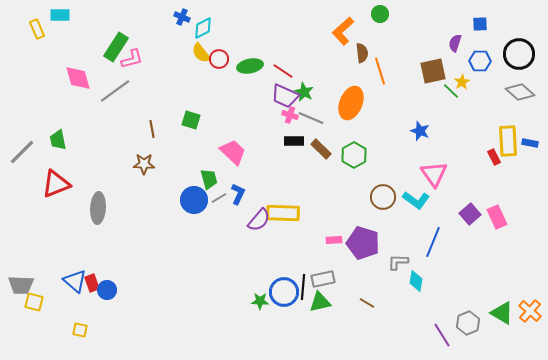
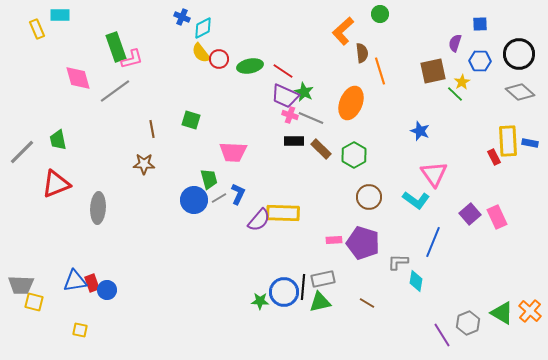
green rectangle at (116, 47): rotated 52 degrees counterclockwise
green line at (451, 91): moved 4 px right, 3 px down
pink trapezoid at (233, 152): rotated 140 degrees clockwise
brown circle at (383, 197): moved 14 px left
blue triangle at (75, 281): rotated 50 degrees counterclockwise
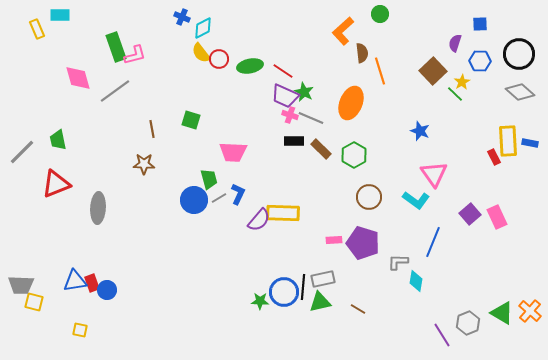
pink L-shape at (132, 59): moved 3 px right, 4 px up
brown square at (433, 71): rotated 32 degrees counterclockwise
brown line at (367, 303): moved 9 px left, 6 px down
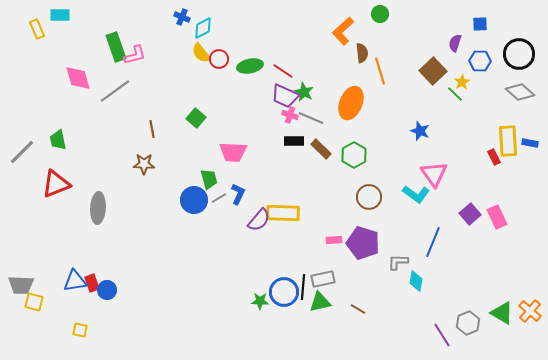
green square at (191, 120): moved 5 px right, 2 px up; rotated 24 degrees clockwise
cyan L-shape at (416, 200): moved 6 px up
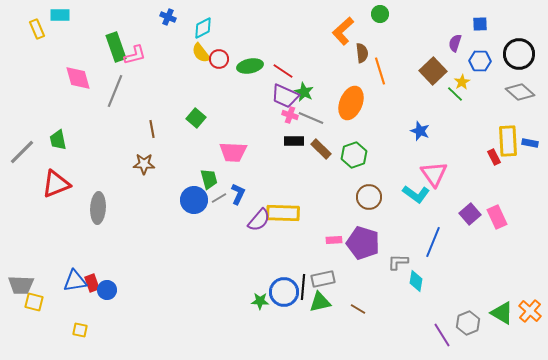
blue cross at (182, 17): moved 14 px left
gray line at (115, 91): rotated 32 degrees counterclockwise
green hexagon at (354, 155): rotated 10 degrees clockwise
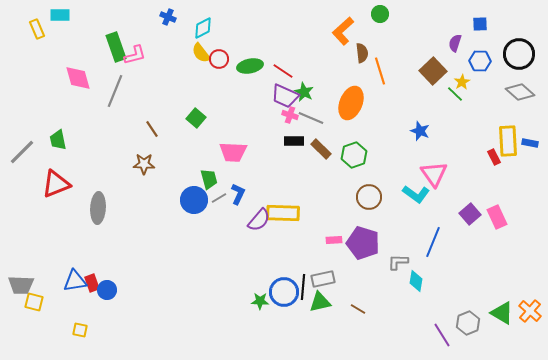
brown line at (152, 129): rotated 24 degrees counterclockwise
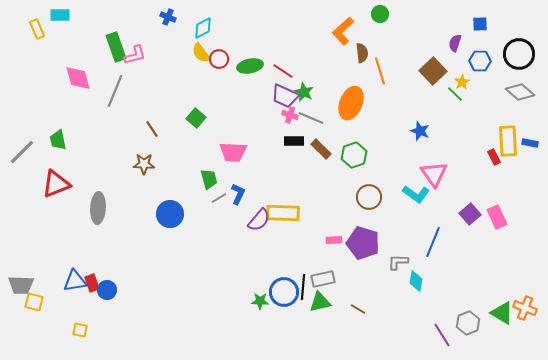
blue circle at (194, 200): moved 24 px left, 14 px down
orange cross at (530, 311): moved 5 px left, 3 px up; rotated 20 degrees counterclockwise
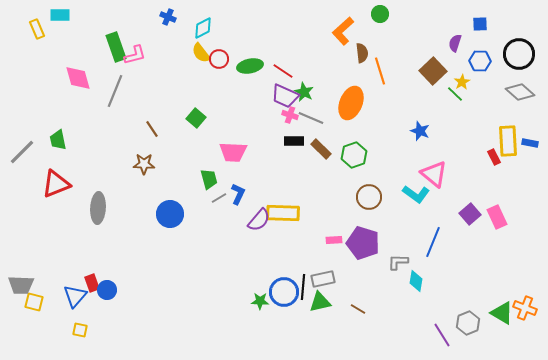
pink triangle at (434, 174): rotated 16 degrees counterclockwise
blue triangle at (75, 281): moved 15 px down; rotated 40 degrees counterclockwise
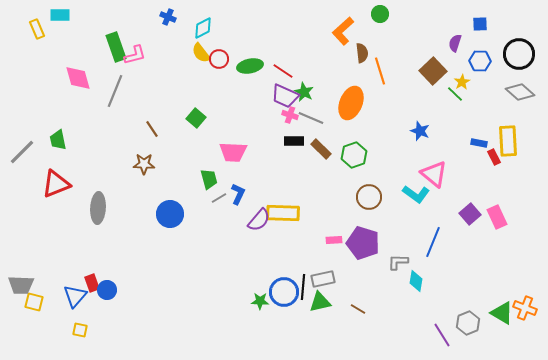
blue rectangle at (530, 143): moved 51 px left
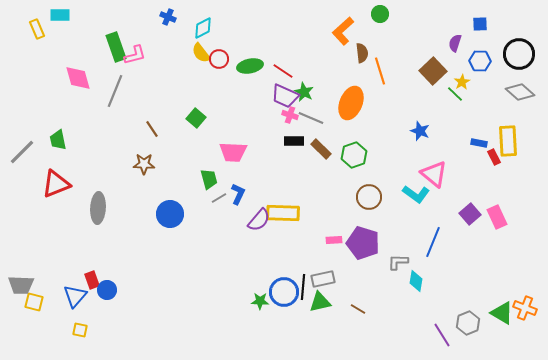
red rectangle at (92, 283): moved 3 px up
